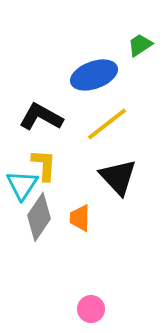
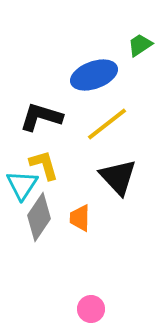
black L-shape: rotated 12 degrees counterclockwise
yellow L-shape: rotated 20 degrees counterclockwise
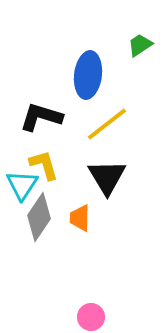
blue ellipse: moved 6 px left; rotated 63 degrees counterclockwise
black triangle: moved 11 px left; rotated 12 degrees clockwise
pink circle: moved 8 px down
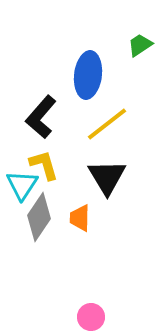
black L-shape: rotated 66 degrees counterclockwise
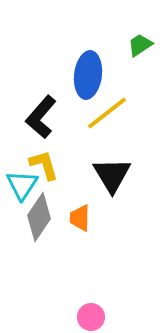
yellow line: moved 11 px up
black triangle: moved 5 px right, 2 px up
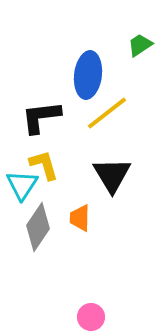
black L-shape: rotated 42 degrees clockwise
gray diamond: moved 1 px left, 10 px down
